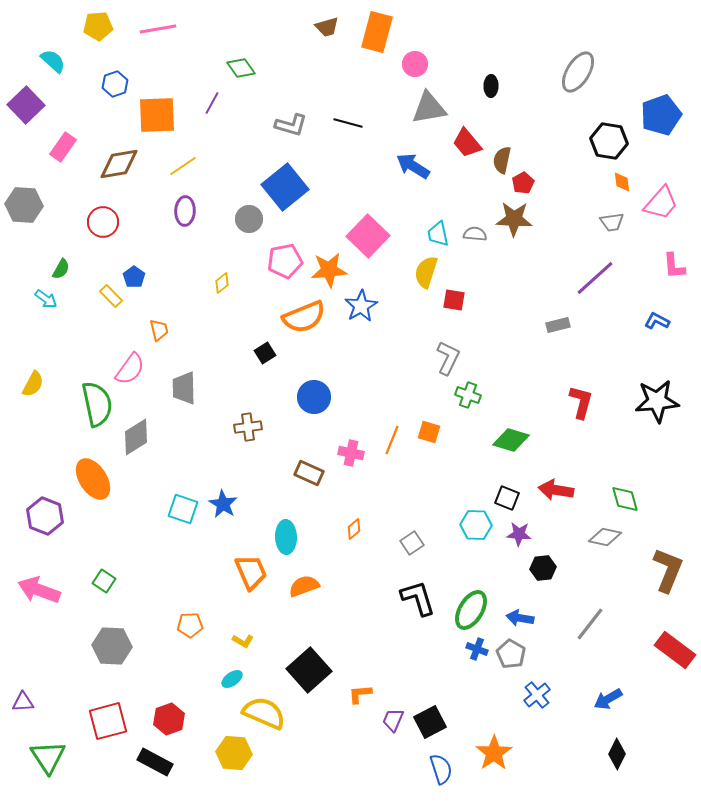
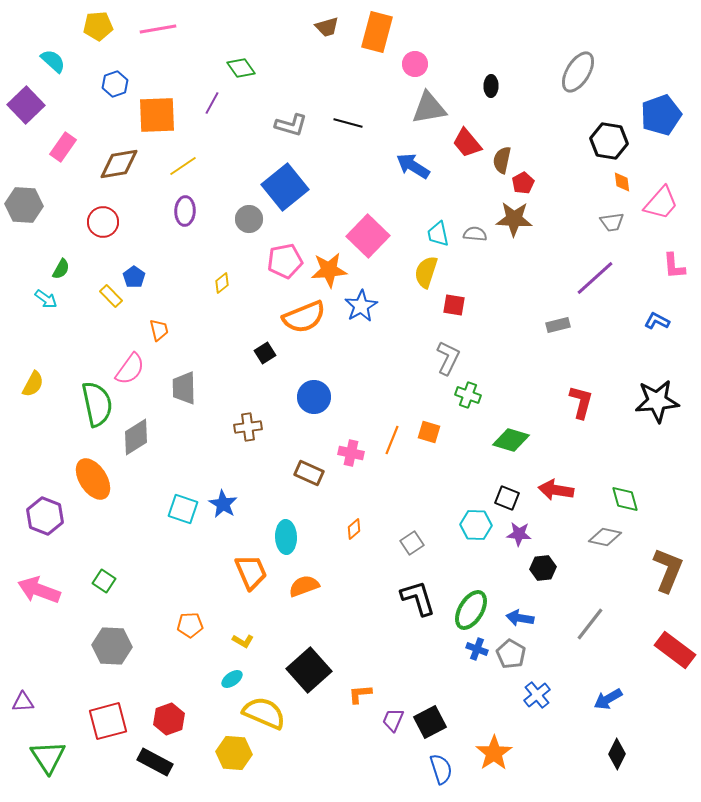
red square at (454, 300): moved 5 px down
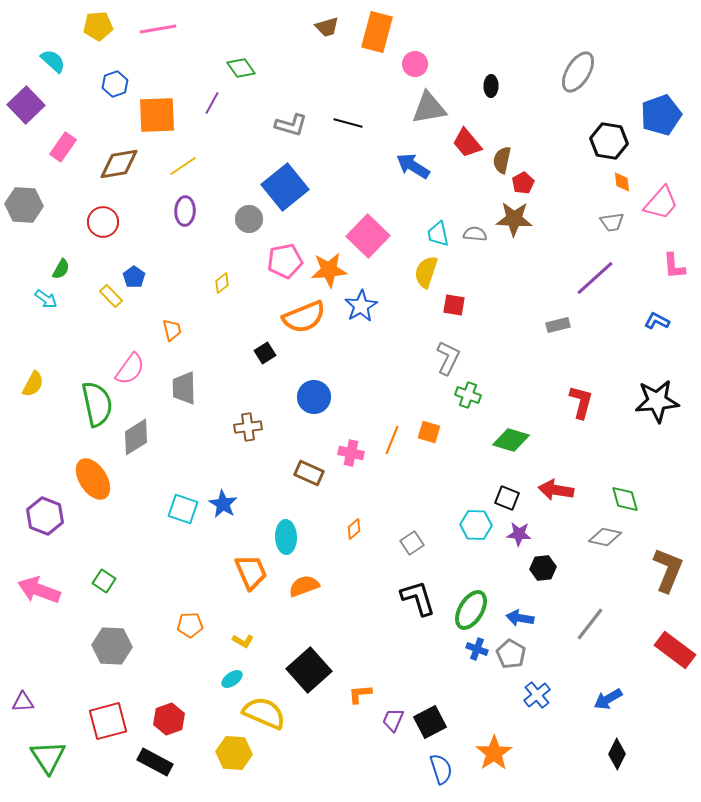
orange trapezoid at (159, 330): moved 13 px right
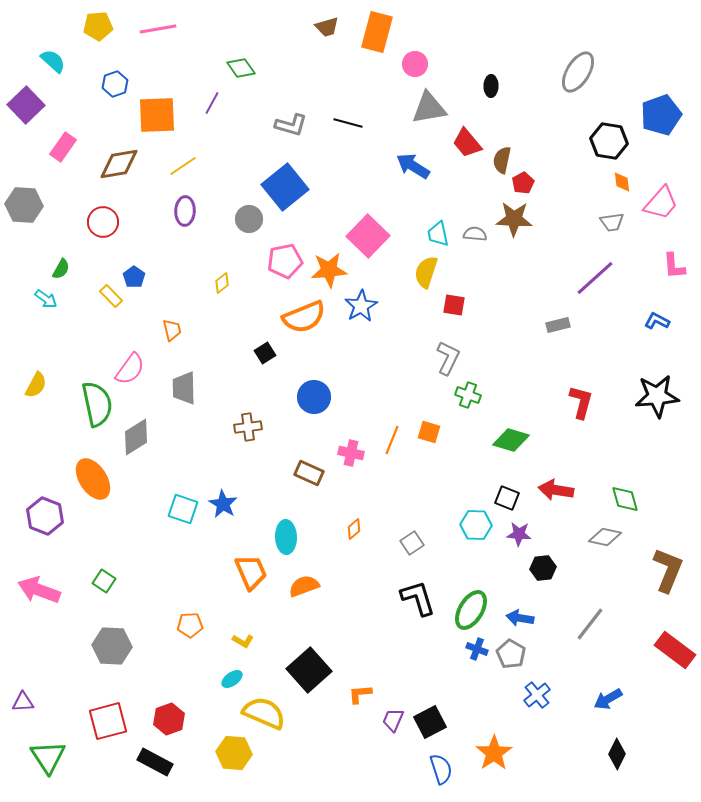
yellow semicircle at (33, 384): moved 3 px right, 1 px down
black star at (657, 401): moved 5 px up
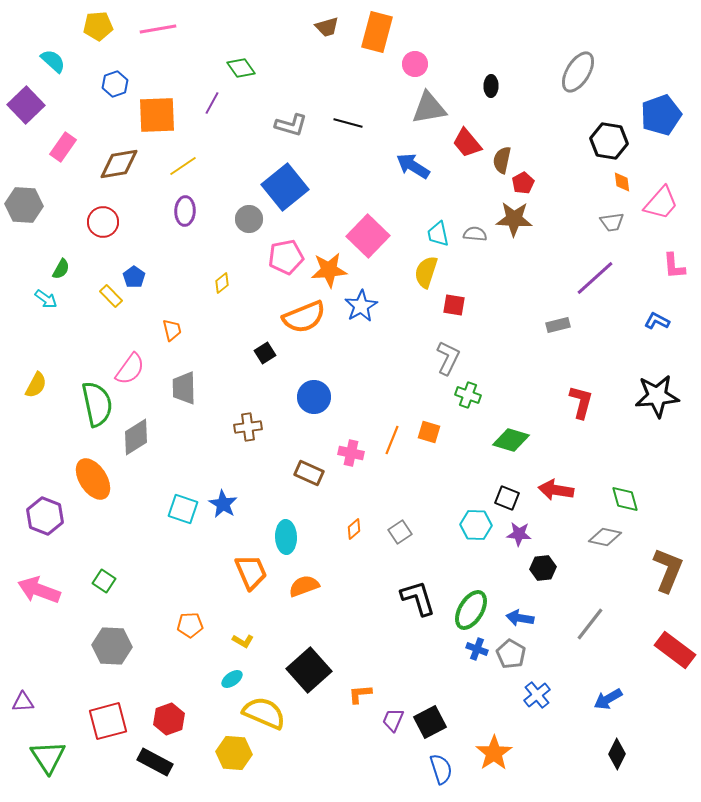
pink pentagon at (285, 261): moved 1 px right, 4 px up
gray square at (412, 543): moved 12 px left, 11 px up
